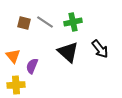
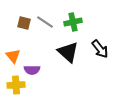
purple semicircle: moved 4 px down; rotated 112 degrees counterclockwise
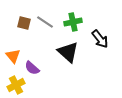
black arrow: moved 10 px up
purple semicircle: moved 2 px up; rotated 42 degrees clockwise
yellow cross: rotated 24 degrees counterclockwise
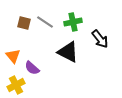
black triangle: rotated 15 degrees counterclockwise
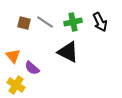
black arrow: moved 17 px up; rotated 12 degrees clockwise
yellow cross: rotated 30 degrees counterclockwise
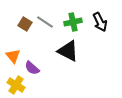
brown square: moved 1 px right, 1 px down; rotated 16 degrees clockwise
black triangle: moved 1 px up
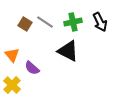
orange triangle: moved 1 px left, 1 px up
yellow cross: moved 4 px left; rotated 12 degrees clockwise
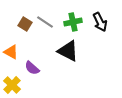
orange triangle: moved 1 px left, 3 px up; rotated 21 degrees counterclockwise
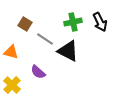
gray line: moved 17 px down
orange triangle: rotated 14 degrees counterclockwise
purple semicircle: moved 6 px right, 4 px down
